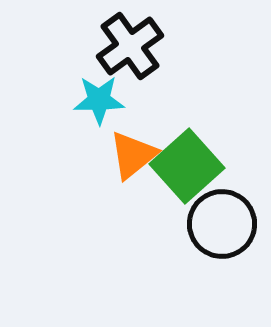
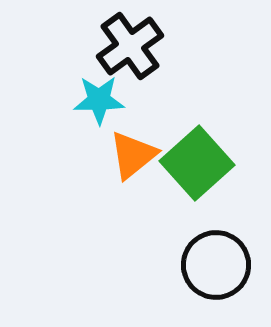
green square: moved 10 px right, 3 px up
black circle: moved 6 px left, 41 px down
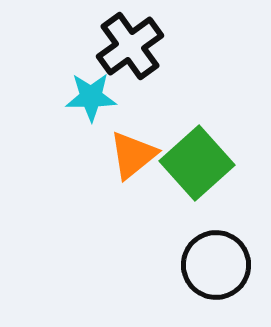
cyan star: moved 8 px left, 3 px up
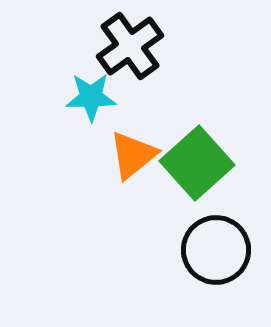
black circle: moved 15 px up
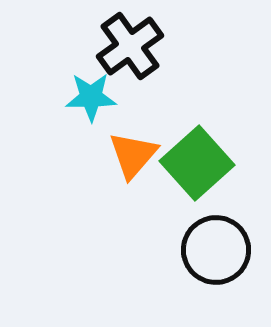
orange triangle: rotated 10 degrees counterclockwise
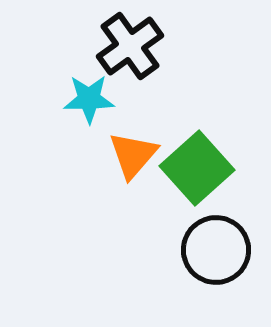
cyan star: moved 2 px left, 2 px down
green square: moved 5 px down
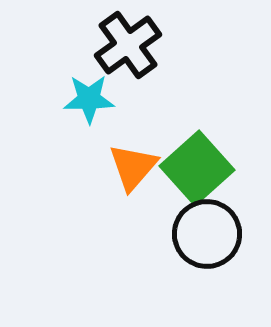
black cross: moved 2 px left, 1 px up
orange triangle: moved 12 px down
black circle: moved 9 px left, 16 px up
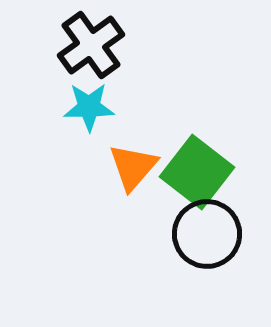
black cross: moved 37 px left
cyan star: moved 8 px down
green square: moved 4 px down; rotated 10 degrees counterclockwise
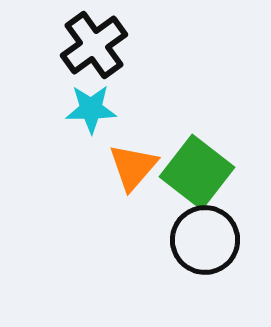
black cross: moved 3 px right
cyan star: moved 2 px right, 2 px down
black circle: moved 2 px left, 6 px down
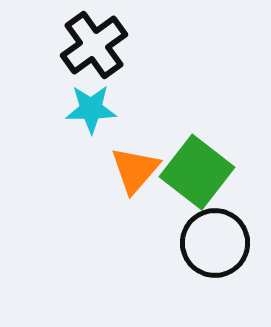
orange triangle: moved 2 px right, 3 px down
black circle: moved 10 px right, 3 px down
